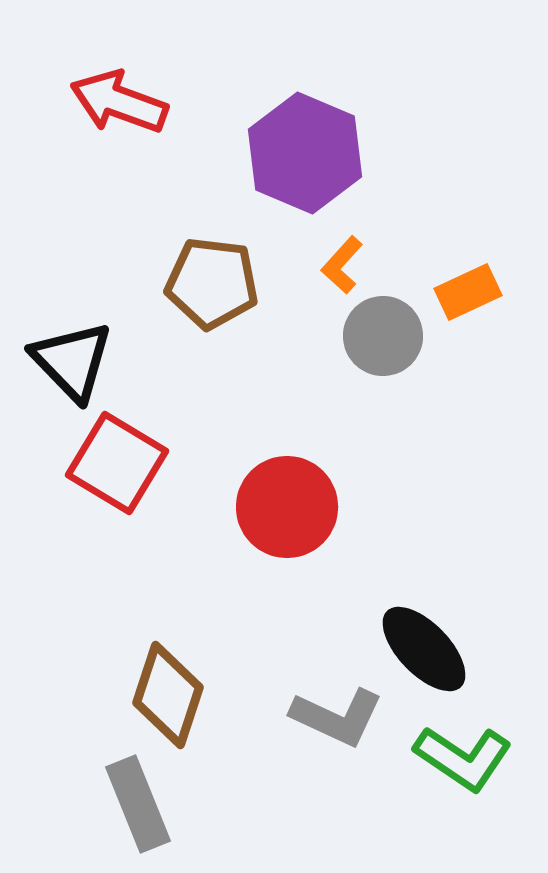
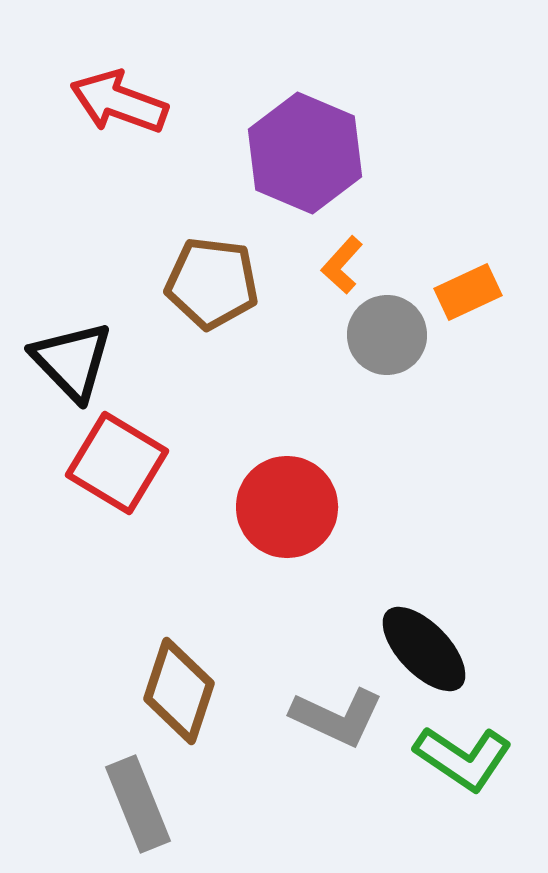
gray circle: moved 4 px right, 1 px up
brown diamond: moved 11 px right, 4 px up
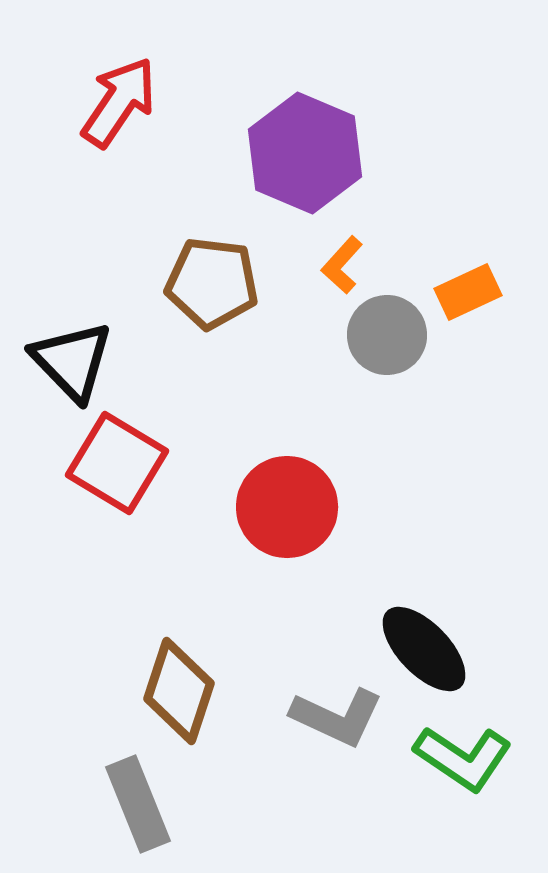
red arrow: rotated 104 degrees clockwise
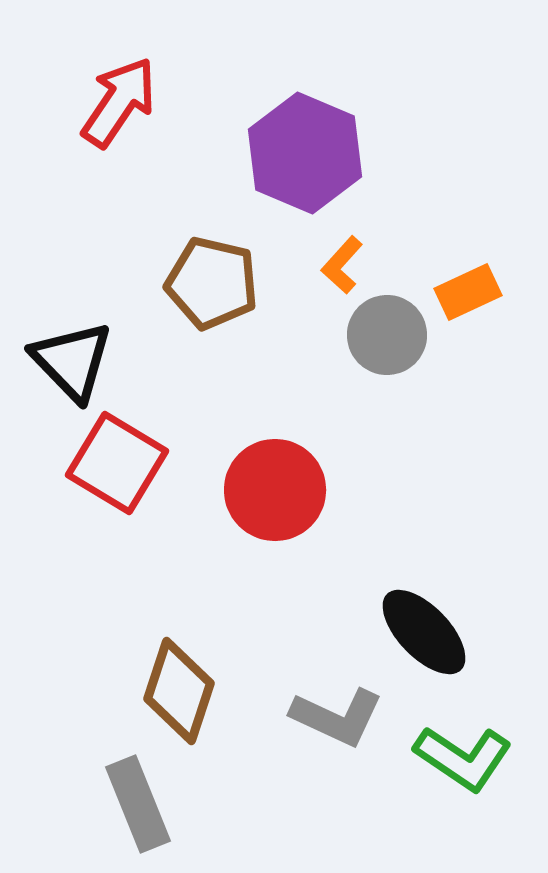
brown pentagon: rotated 6 degrees clockwise
red circle: moved 12 px left, 17 px up
black ellipse: moved 17 px up
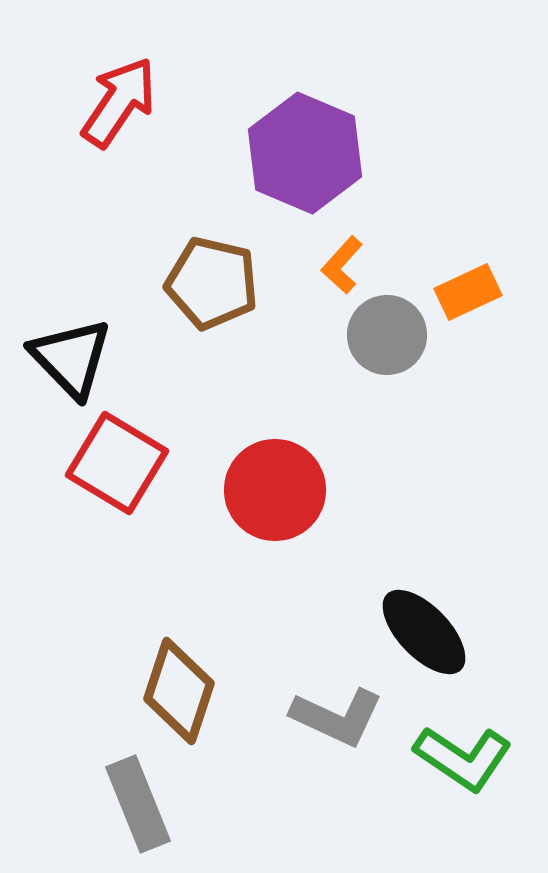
black triangle: moved 1 px left, 3 px up
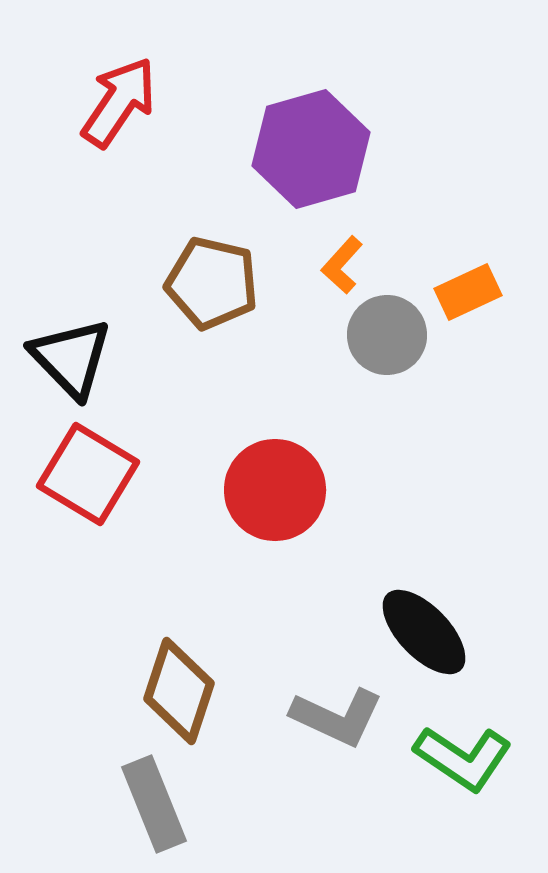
purple hexagon: moved 6 px right, 4 px up; rotated 21 degrees clockwise
red square: moved 29 px left, 11 px down
gray rectangle: moved 16 px right
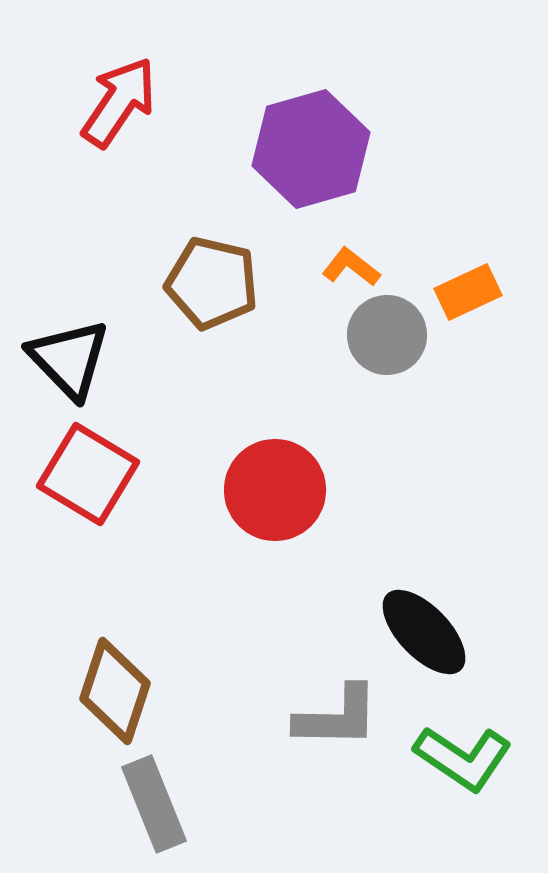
orange L-shape: moved 9 px right, 2 px down; rotated 86 degrees clockwise
black triangle: moved 2 px left, 1 px down
brown diamond: moved 64 px left
gray L-shape: rotated 24 degrees counterclockwise
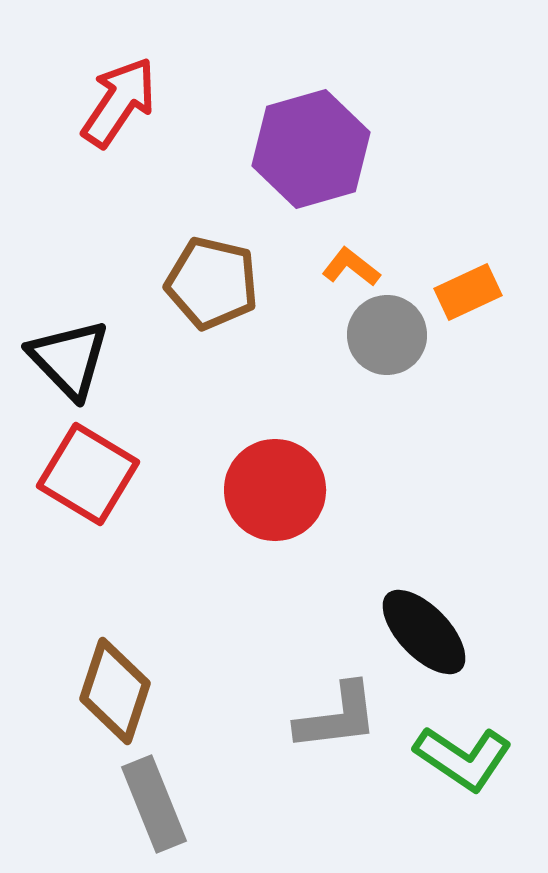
gray L-shape: rotated 8 degrees counterclockwise
